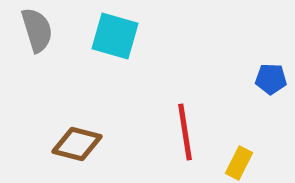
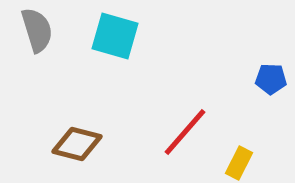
red line: rotated 50 degrees clockwise
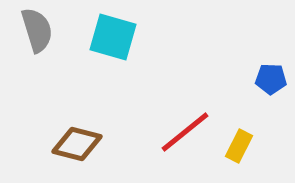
cyan square: moved 2 px left, 1 px down
red line: rotated 10 degrees clockwise
yellow rectangle: moved 17 px up
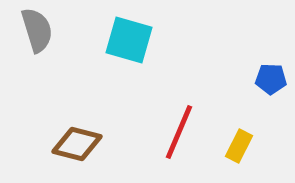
cyan square: moved 16 px right, 3 px down
red line: moved 6 px left; rotated 28 degrees counterclockwise
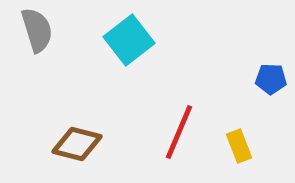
cyan square: rotated 36 degrees clockwise
yellow rectangle: rotated 48 degrees counterclockwise
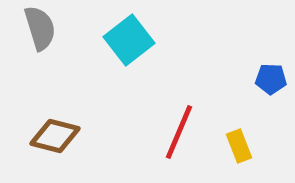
gray semicircle: moved 3 px right, 2 px up
brown diamond: moved 22 px left, 8 px up
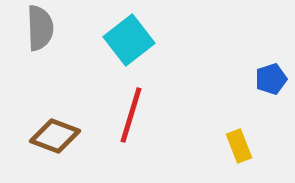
gray semicircle: rotated 15 degrees clockwise
blue pentagon: rotated 20 degrees counterclockwise
red line: moved 48 px left, 17 px up; rotated 6 degrees counterclockwise
brown diamond: rotated 6 degrees clockwise
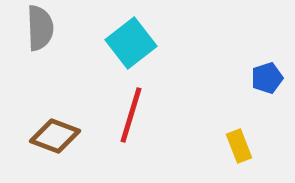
cyan square: moved 2 px right, 3 px down
blue pentagon: moved 4 px left, 1 px up
